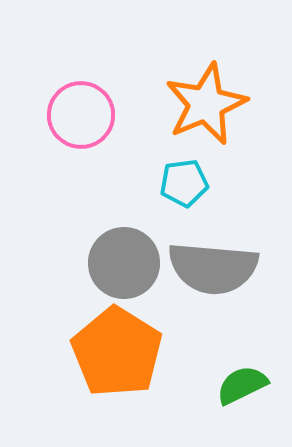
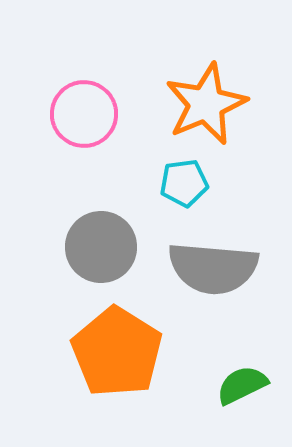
pink circle: moved 3 px right, 1 px up
gray circle: moved 23 px left, 16 px up
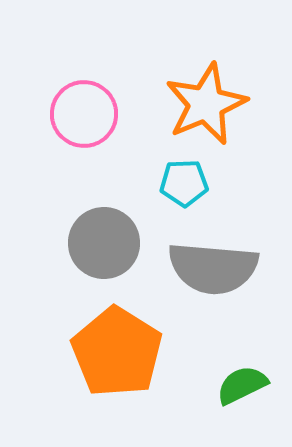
cyan pentagon: rotated 6 degrees clockwise
gray circle: moved 3 px right, 4 px up
